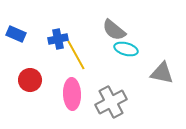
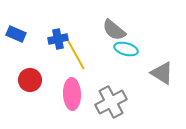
gray triangle: rotated 20 degrees clockwise
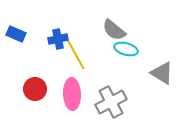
red circle: moved 5 px right, 9 px down
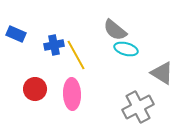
gray semicircle: moved 1 px right
blue cross: moved 4 px left, 6 px down
gray cross: moved 27 px right, 5 px down
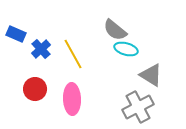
blue cross: moved 13 px left, 4 px down; rotated 30 degrees counterclockwise
yellow line: moved 3 px left, 1 px up
gray triangle: moved 11 px left, 2 px down
pink ellipse: moved 5 px down
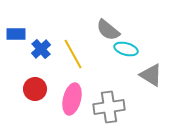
gray semicircle: moved 7 px left
blue rectangle: rotated 24 degrees counterclockwise
pink ellipse: rotated 16 degrees clockwise
gray cross: moved 29 px left; rotated 20 degrees clockwise
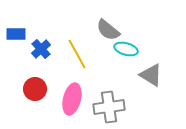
yellow line: moved 4 px right
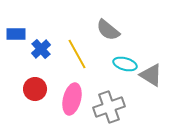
cyan ellipse: moved 1 px left, 15 px down
gray cross: rotated 12 degrees counterclockwise
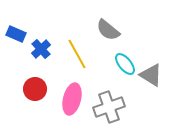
blue rectangle: rotated 24 degrees clockwise
cyan ellipse: rotated 35 degrees clockwise
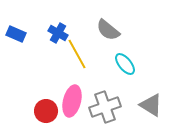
blue cross: moved 17 px right, 16 px up; rotated 18 degrees counterclockwise
gray triangle: moved 30 px down
red circle: moved 11 px right, 22 px down
pink ellipse: moved 2 px down
gray cross: moved 4 px left
